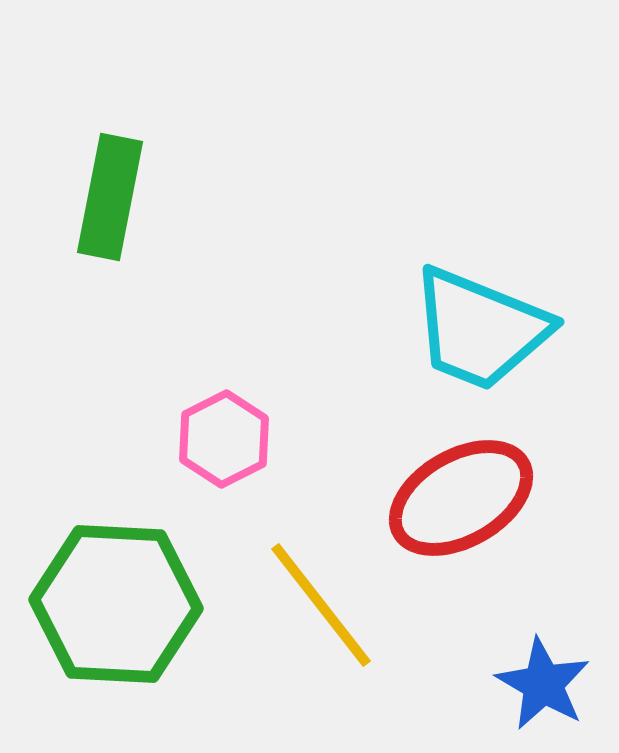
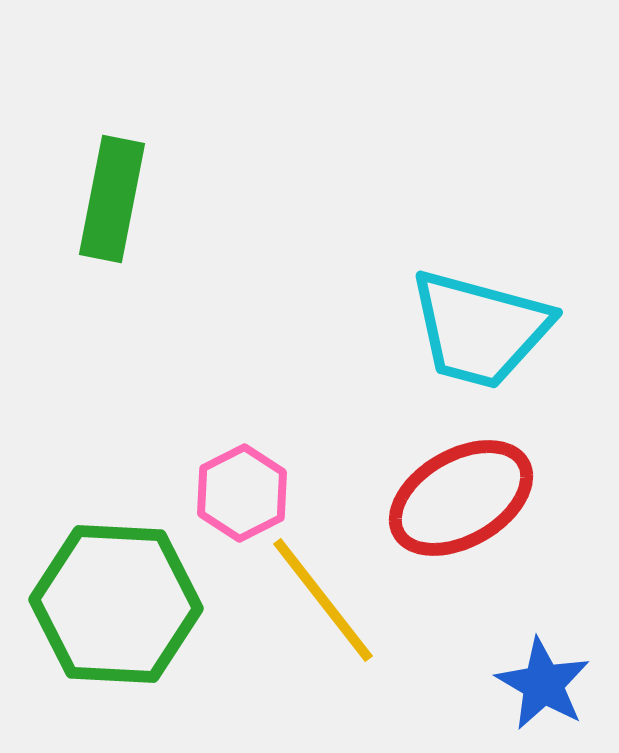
green rectangle: moved 2 px right, 2 px down
cyan trapezoid: rotated 7 degrees counterclockwise
pink hexagon: moved 18 px right, 54 px down
yellow line: moved 2 px right, 5 px up
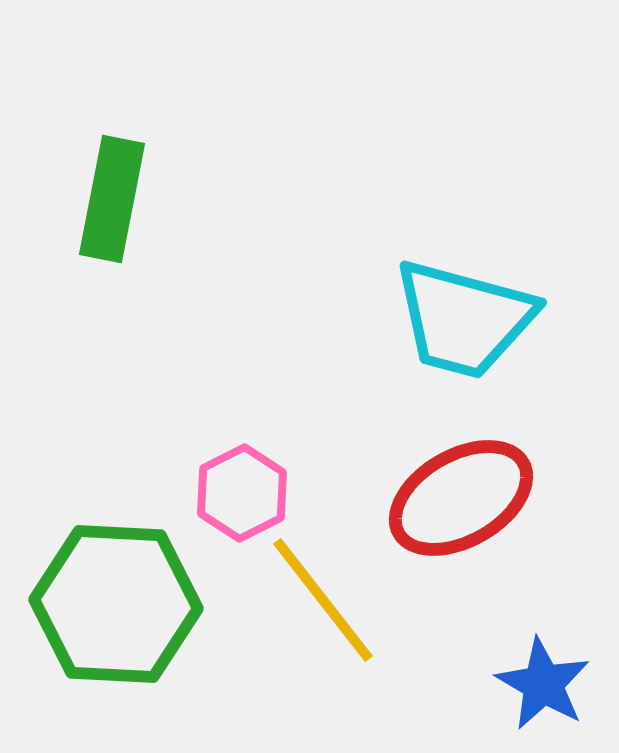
cyan trapezoid: moved 16 px left, 10 px up
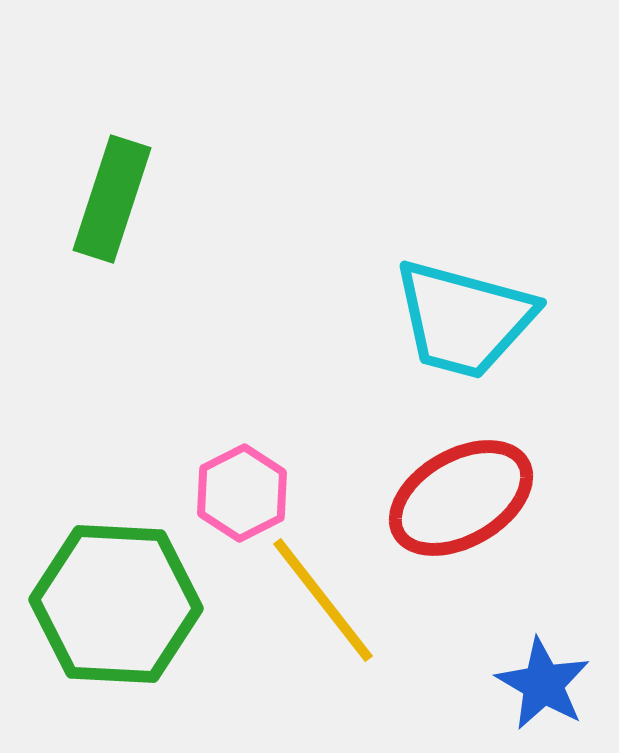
green rectangle: rotated 7 degrees clockwise
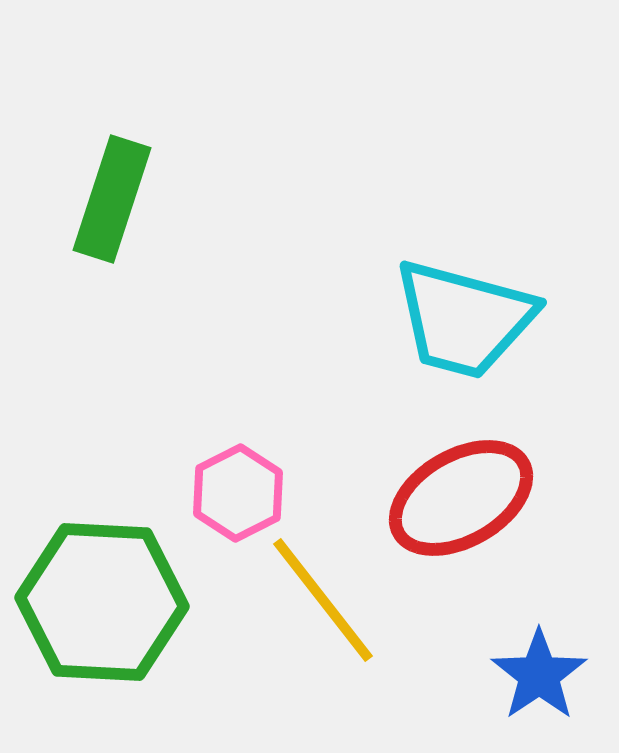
pink hexagon: moved 4 px left
green hexagon: moved 14 px left, 2 px up
blue star: moved 4 px left, 9 px up; rotated 8 degrees clockwise
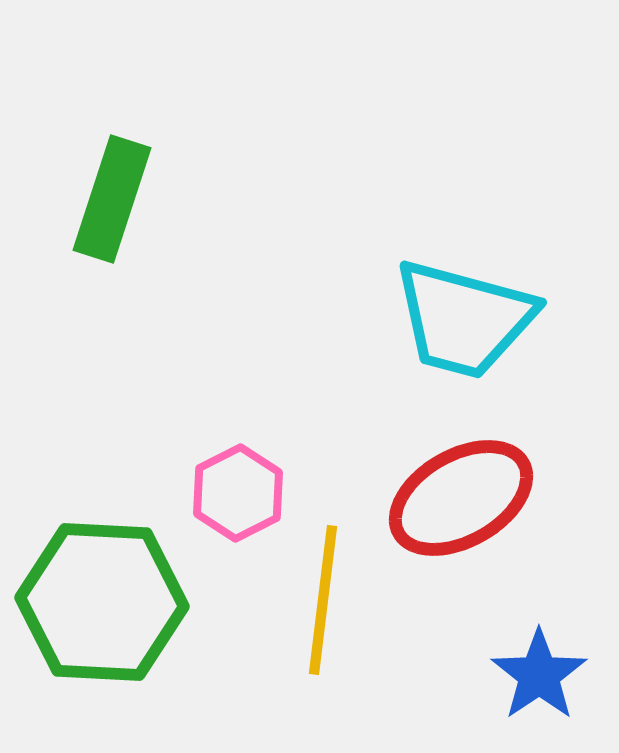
yellow line: rotated 45 degrees clockwise
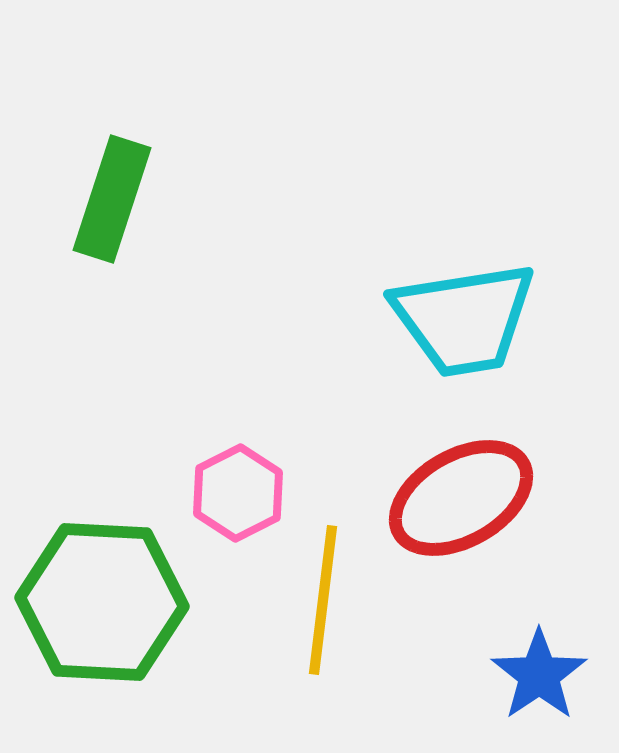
cyan trapezoid: rotated 24 degrees counterclockwise
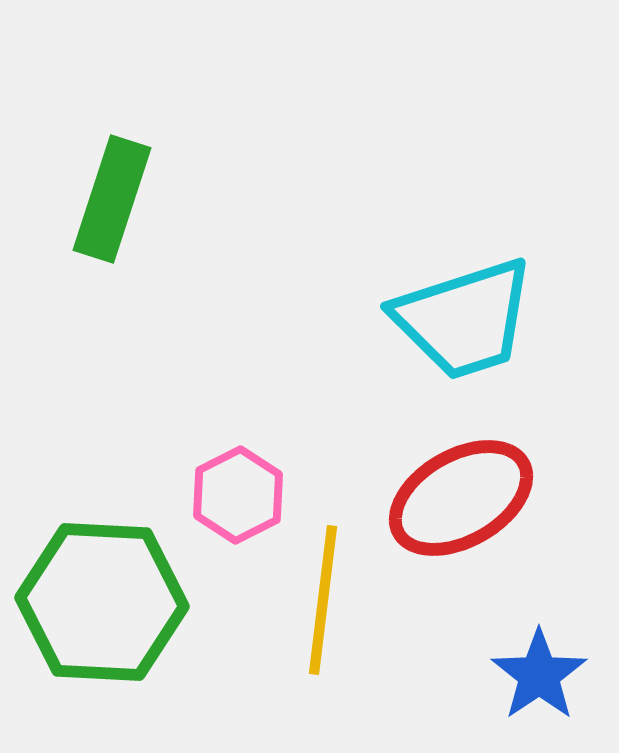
cyan trapezoid: rotated 9 degrees counterclockwise
pink hexagon: moved 2 px down
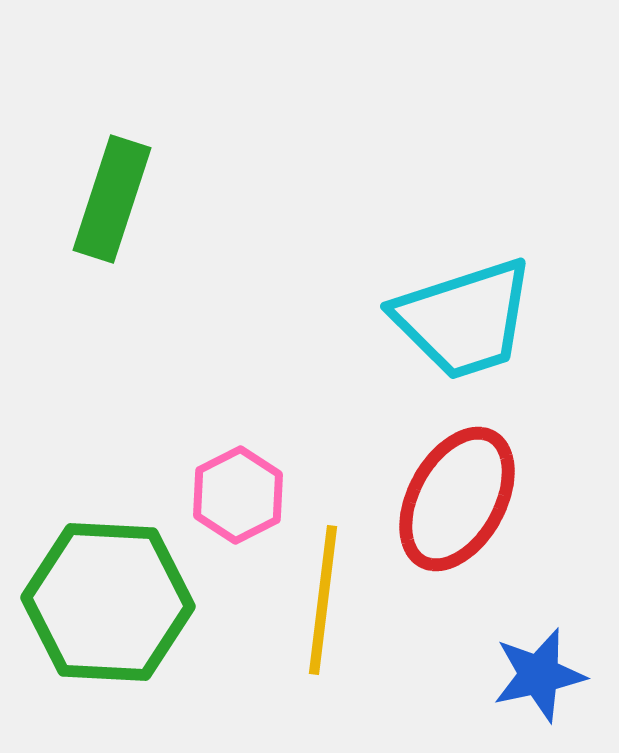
red ellipse: moved 4 px left, 1 px down; rotated 31 degrees counterclockwise
green hexagon: moved 6 px right
blue star: rotated 22 degrees clockwise
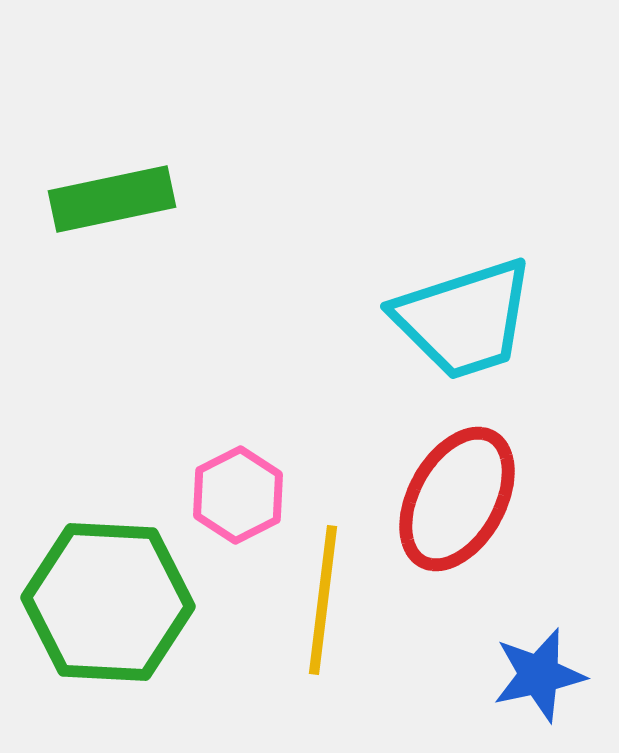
green rectangle: rotated 60 degrees clockwise
